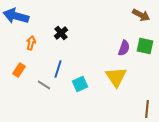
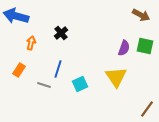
gray line: rotated 16 degrees counterclockwise
brown line: rotated 30 degrees clockwise
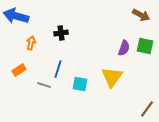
black cross: rotated 32 degrees clockwise
orange rectangle: rotated 24 degrees clockwise
yellow triangle: moved 4 px left; rotated 10 degrees clockwise
cyan square: rotated 35 degrees clockwise
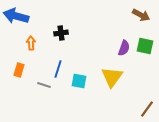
orange arrow: rotated 16 degrees counterclockwise
orange rectangle: rotated 40 degrees counterclockwise
cyan square: moved 1 px left, 3 px up
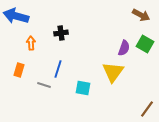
green square: moved 2 px up; rotated 18 degrees clockwise
yellow triangle: moved 1 px right, 5 px up
cyan square: moved 4 px right, 7 px down
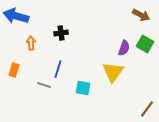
orange rectangle: moved 5 px left
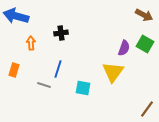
brown arrow: moved 3 px right
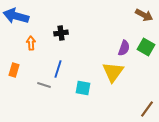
green square: moved 1 px right, 3 px down
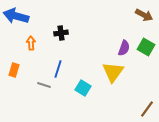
cyan square: rotated 21 degrees clockwise
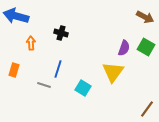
brown arrow: moved 1 px right, 2 px down
black cross: rotated 24 degrees clockwise
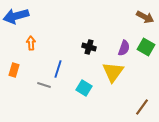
blue arrow: rotated 30 degrees counterclockwise
black cross: moved 28 px right, 14 px down
cyan square: moved 1 px right
brown line: moved 5 px left, 2 px up
